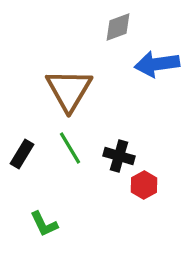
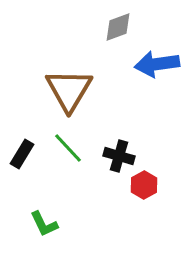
green line: moved 2 px left; rotated 12 degrees counterclockwise
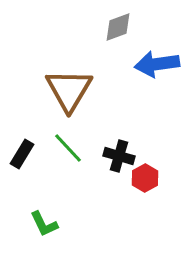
red hexagon: moved 1 px right, 7 px up
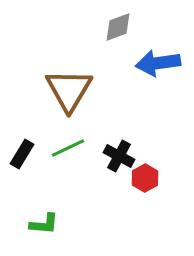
blue arrow: moved 1 px right, 1 px up
green line: rotated 72 degrees counterclockwise
black cross: rotated 12 degrees clockwise
green L-shape: rotated 60 degrees counterclockwise
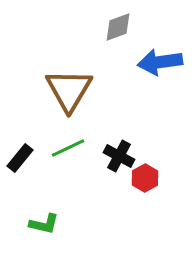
blue arrow: moved 2 px right, 1 px up
black rectangle: moved 2 px left, 4 px down; rotated 8 degrees clockwise
green L-shape: rotated 8 degrees clockwise
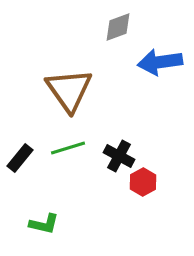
brown triangle: rotated 6 degrees counterclockwise
green line: rotated 8 degrees clockwise
red hexagon: moved 2 px left, 4 px down
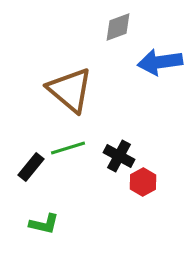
brown triangle: moved 1 px right; rotated 15 degrees counterclockwise
black rectangle: moved 11 px right, 9 px down
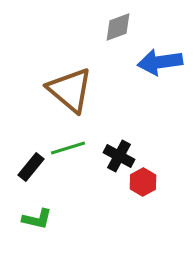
green L-shape: moved 7 px left, 5 px up
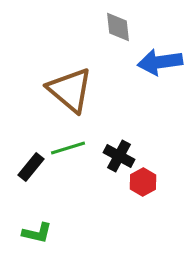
gray diamond: rotated 76 degrees counterclockwise
green L-shape: moved 14 px down
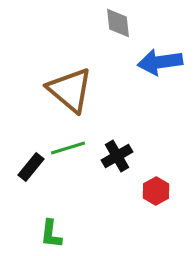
gray diamond: moved 4 px up
black cross: moved 2 px left; rotated 32 degrees clockwise
red hexagon: moved 13 px right, 9 px down
green L-shape: moved 14 px right, 1 px down; rotated 84 degrees clockwise
